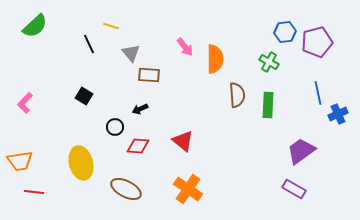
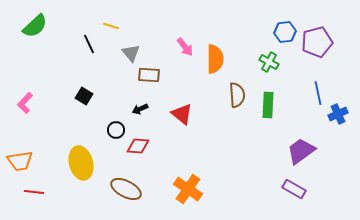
black circle: moved 1 px right, 3 px down
red triangle: moved 1 px left, 27 px up
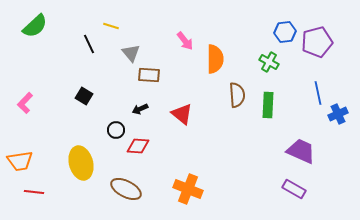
pink arrow: moved 6 px up
purple trapezoid: rotated 60 degrees clockwise
orange cross: rotated 12 degrees counterclockwise
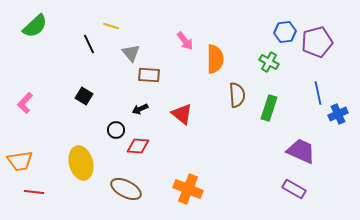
green rectangle: moved 1 px right, 3 px down; rotated 15 degrees clockwise
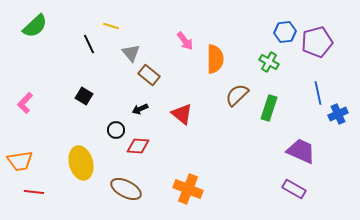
brown rectangle: rotated 35 degrees clockwise
brown semicircle: rotated 130 degrees counterclockwise
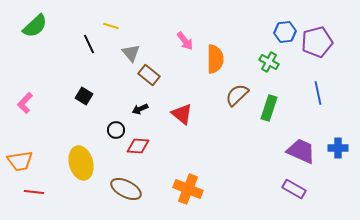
blue cross: moved 34 px down; rotated 24 degrees clockwise
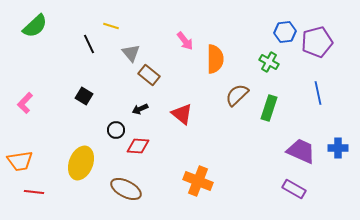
yellow ellipse: rotated 36 degrees clockwise
orange cross: moved 10 px right, 8 px up
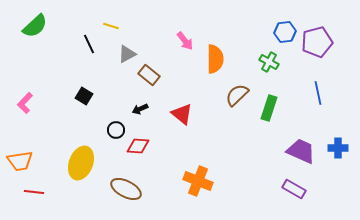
gray triangle: moved 4 px left, 1 px down; rotated 42 degrees clockwise
